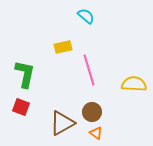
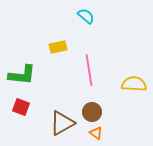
yellow rectangle: moved 5 px left
pink line: rotated 8 degrees clockwise
green L-shape: moved 3 px left, 1 px down; rotated 84 degrees clockwise
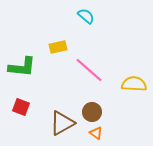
pink line: rotated 40 degrees counterclockwise
green L-shape: moved 8 px up
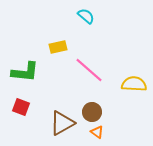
green L-shape: moved 3 px right, 5 px down
orange triangle: moved 1 px right, 1 px up
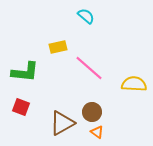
pink line: moved 2 px up
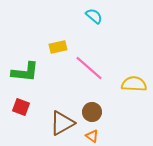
cyan semicircle: moved 8 px right
orange triangle: moved 5 px left, 4 px down
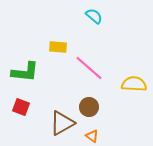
yellow rectangle: rotated 18 degrees clockwise
brown circle: moved 3 px left, 5 px up
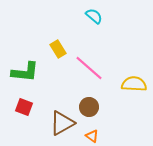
yellow rectangle: moved 2 px down; rotated 54 degrees clockwise
red square: moved 3 px right
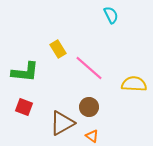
cyan semicircle: moved 17 px right, 1 px up; rotated 24 degrees clockwise
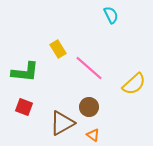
yellow semicircle: rotated 135 degrees clockwise
orange triangle: moved 1 px right, 1 px up
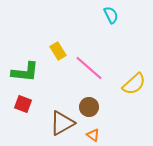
yellow rectangle: moved 2 px down
red square: moved 1 px left, 3 px up
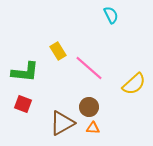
orange triangle: moved 7 px up; rotated 32 degrees counterclockwise
